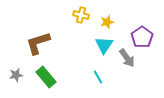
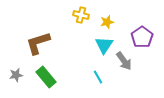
gray arrow: moved 3 px left, 3 px down
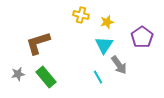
gray arrow: moved 5 px left, 4 px down
gray star: moved 2 px right, 1 px up
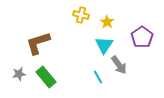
yellow star: rotated 24 degrees counterclockwise
gray star: moved 1 px right
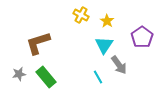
yellow cross: rotated 14 degrees clockwise
yellow star: moved 1 px up
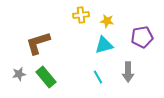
yellow cross: rotated 35 degrees counterclockwise
yellow star: rotated 24 degrees counterclockwise
purple pentagon: rotated 25 degrees clockwise
cyan triangle: rotated 42 degrees clockwise
gray arrow: moved 9 px right, 7 px down; rotated 36 degrees clockwise
